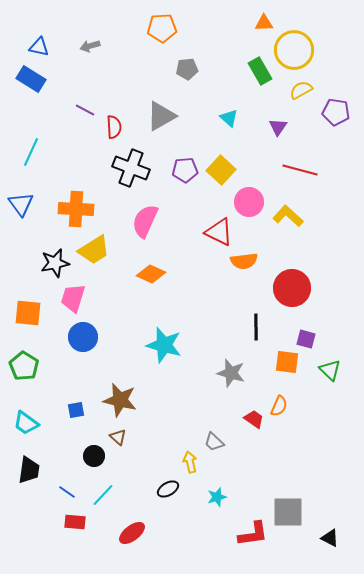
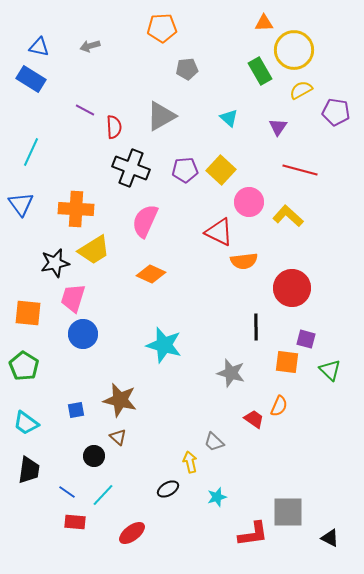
blue circle at (83, 337): moved 3 px up
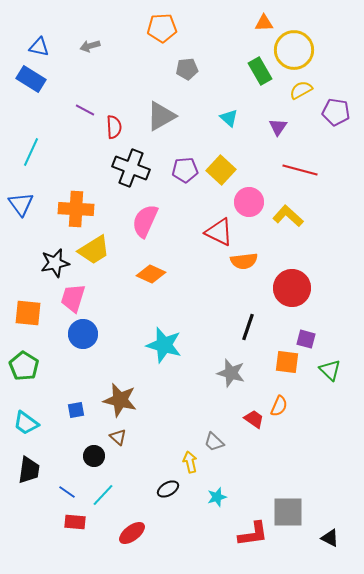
black line at (256, 327): moved 8 px left; rotated 20 degrees clockwise
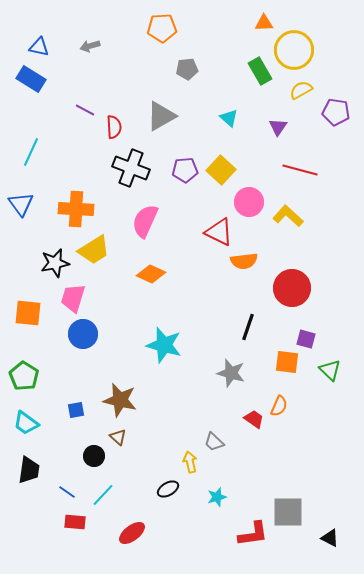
green pentagon at (24, 366): moved 10 px down
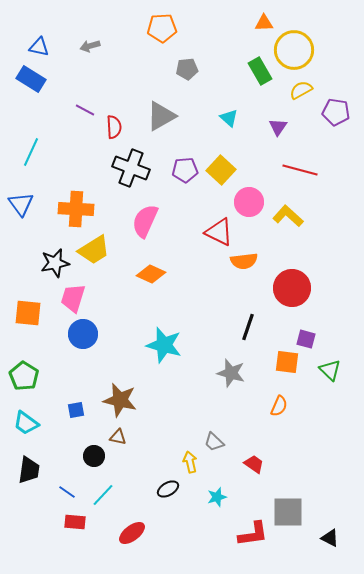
red trapezoid at (254, 419): moved 45 px down
brown triangle at (118, 437): rotated 30 degrees counterclockwise
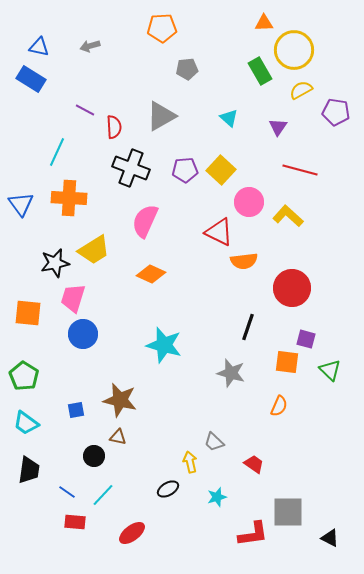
cyan line at (31, 152): moved 26 px right
orange cross at (76, 209): moved 7 px left, 11 px up
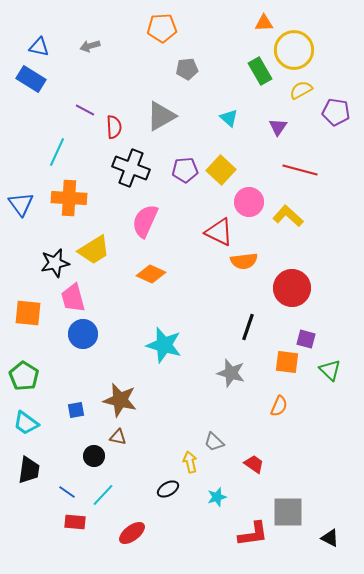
pink trapezoid at (73, 298): rotated 32 degrees counterclockwise
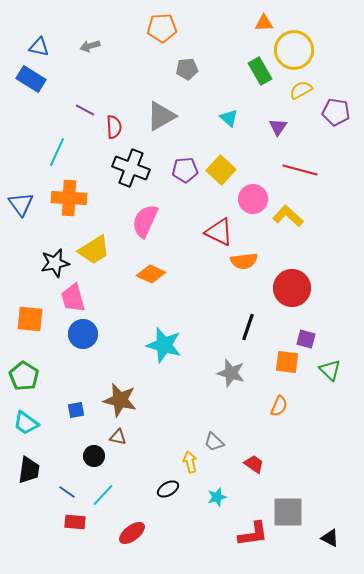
pink circle at (249, 202): moved 4 px right, 3 px up
orange square at (28, 313): moved 2 px right, 6 px down
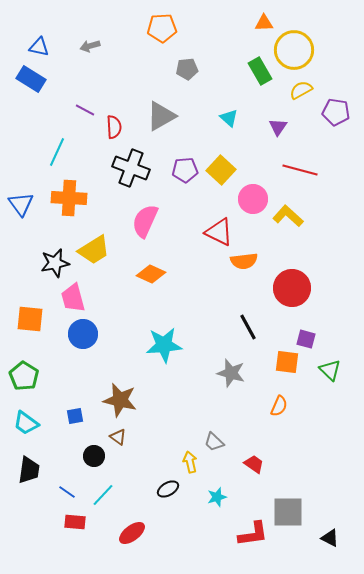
black line at (248, 327): rotated 48 degrees counterclockwise
cyan star at (164, 345): rotated 21 degrees counterclockwise
blue square at (76, 410): moved 1 px left, 6 px down
brown triangle at (118, 437): rotated 24 degrees clockwise
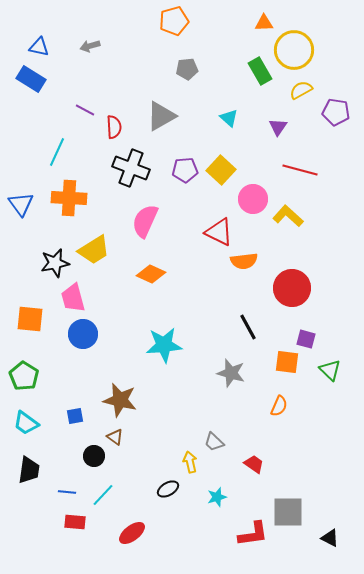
orange pentagon at (162, 28): moved 12 px right, 7 px up; rotated 12 degrees counterclockwise
brown triangle at (118, 437): moved 3 px left
blue line at (67, 492): rotated 30 degrees counterclockwise
